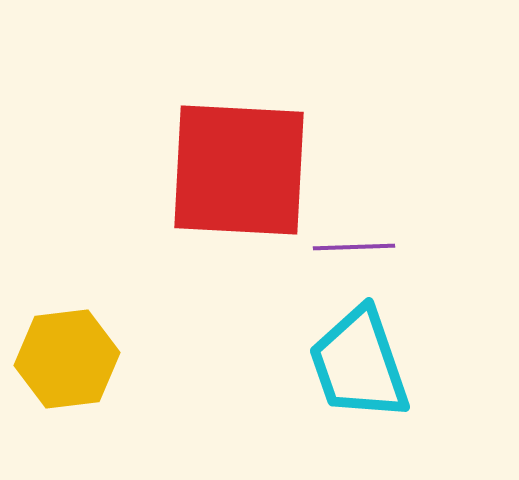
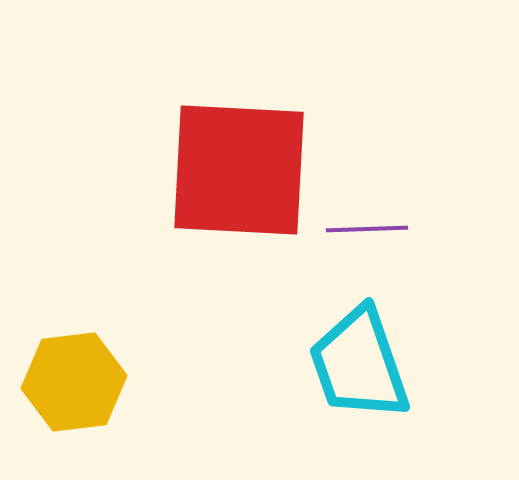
purple line: moved 13 px right, 18 px up
yellow hexagon: moved 7 px right, 23 px down
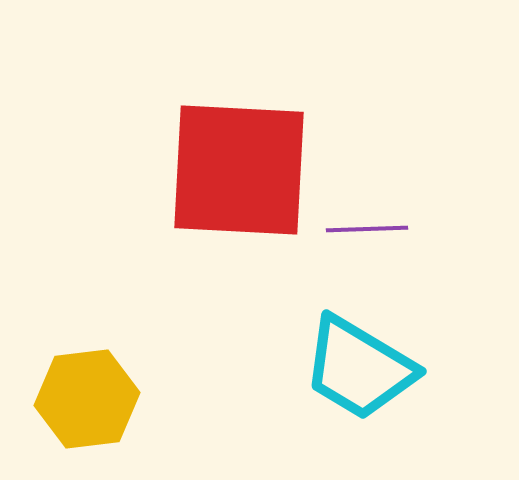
cyan trapezoid: moved 4 px down; rotated 40 degrees counterclockwise
yellow hexagon: moved 13 px right, 17 px down
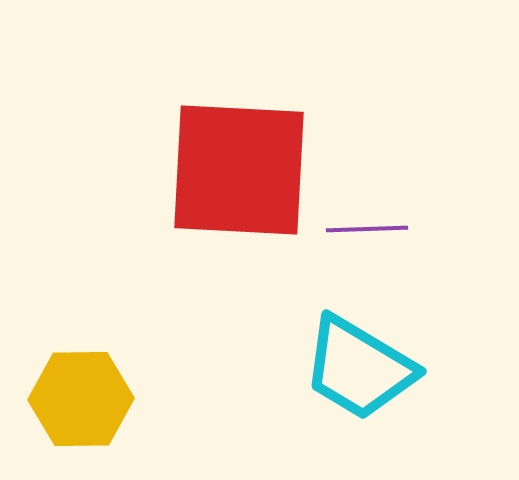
yellow hexagon: moved 6 px left; rotated 6 degrees clockwise
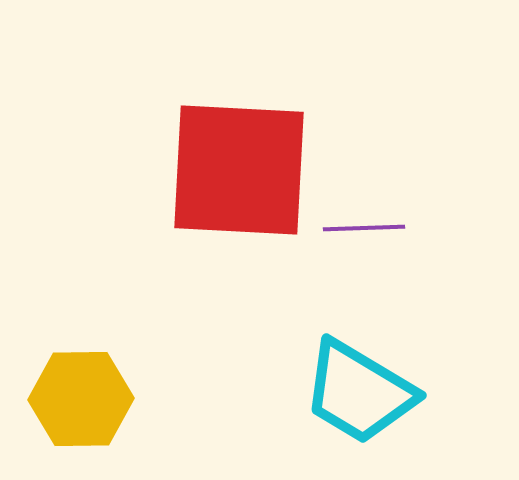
purple line: moved 3 px left, 1 px up
cyan trapezoid: moved 24 px down
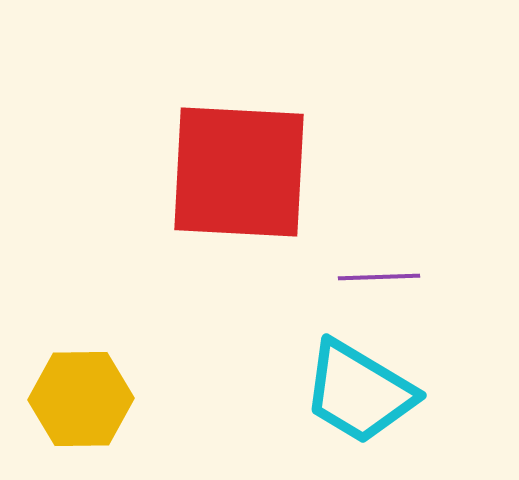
red square: moved 2 px down
purple line: moved 15 px right, 49 px down
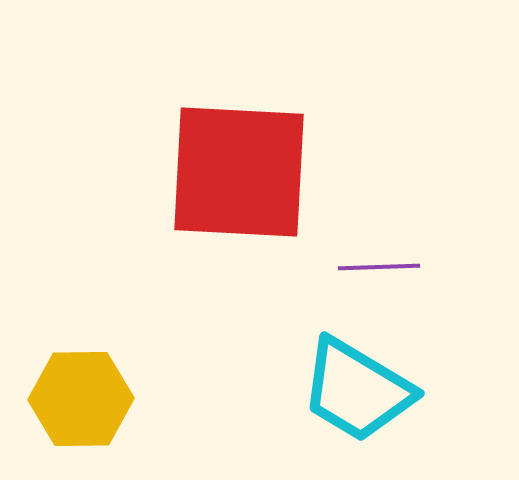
purple line: moved 10 px up
cyan trapezoid: moved 2 px left, 2 px up
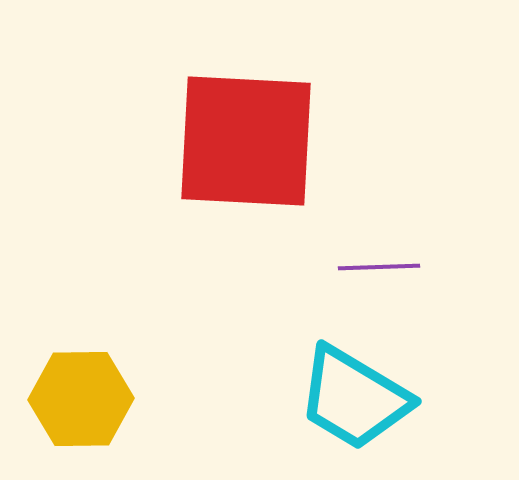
red square: moved 7 px right, 31 px up
cyan trapezoid: moved 3 px left, 8 px down
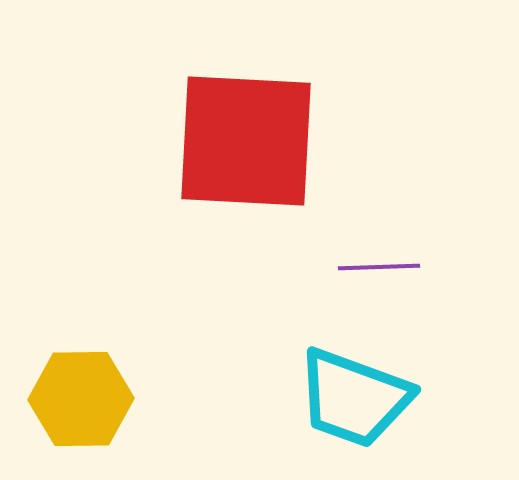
cyan trapezoid: rotated 11 degrees counterclockwise
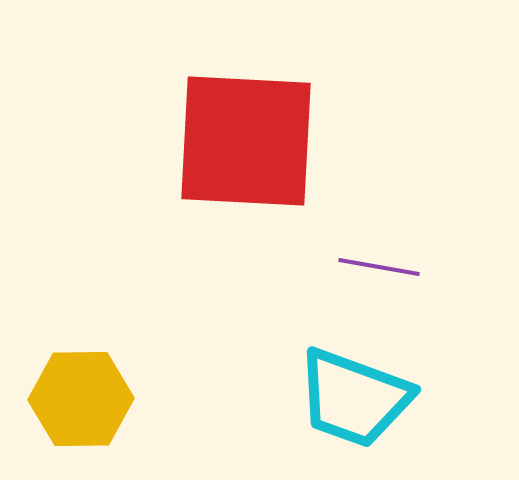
purple line: rotated 12 degrees clockwise
